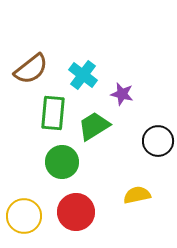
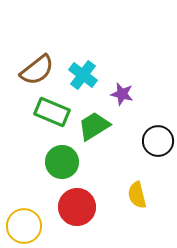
brown semicircle: moved 6 px right, 1 px down
green rectangle: moved 1 px left, 1 px up; rotated 72 degrees counterclockwise
yellow semicircle: rotated 92 degrees counterclockwise
red circle: moved 1 px right, 5 px up
yellow circle: moved 10 px down
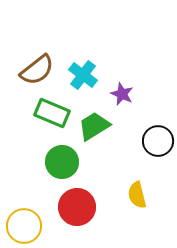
purple star: rotated 10 degrees clockwise
green rectangle: moved 1 px down
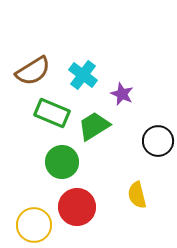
brown semicircle: moved 4 px left, 1 px down; rotated 6 degrees clockwise
yellow circle: moved 10 px right, 1 px up
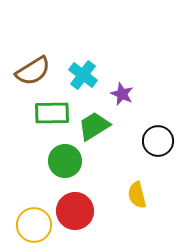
green rectangle: rotated 24 degrees counterclockwise
green circle: moved 3 px right, 1 px up
red circle: moved 2 px left, 4 px down
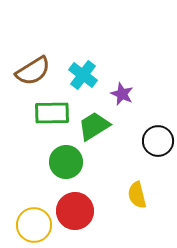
green circle: moved 1 px right, 1 px down
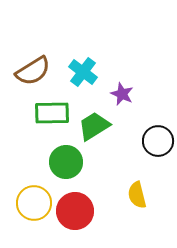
cyan cross: moved 3 px up
yellow circle: moved 22 px up
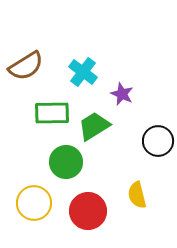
brown semicircle: moved 7 px left, 5 px up
red circle: moved 13 px right
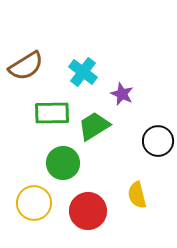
green circle: moved 3 px left, 1 px down
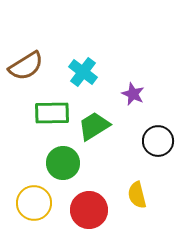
purple star: moved 11 px right
red circle: moved 1 px right, 1 px up
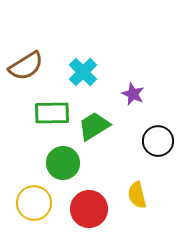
cyan cross: rotated 8 degrees clockwise
red circle: moved 1 px up
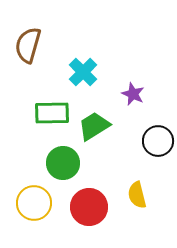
brown semicircle: moved 2 px right, 21 px up; rotated 138 degrees clockwise
red circle: moved 2 px up
